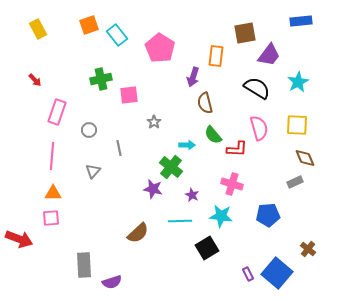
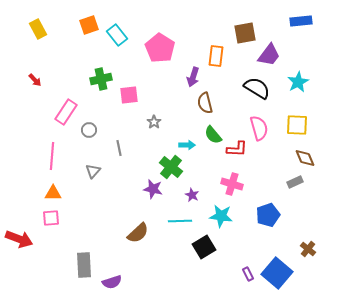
pink rectangle at (57, 112): moved 9 px right; rotated 15 degrees clockwise
blue pentagon at (268, 215): rotated 15 degrees counterclockwise
black square at (207, 248): moved 3 px left, 1 px up
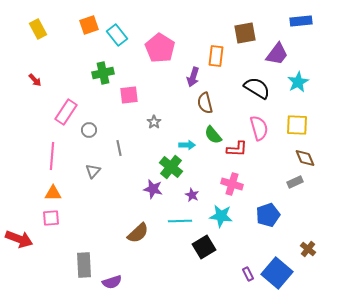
purple trapezoid at (269, 55): moved 8 px right, 1 px up
green cross at (101, 79): moved 2 px right, 6 px up
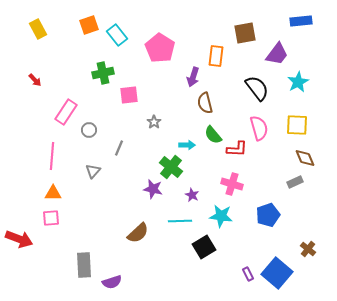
black semicircle at (257, 88): rotated 20 degrees clockwise
gray line at (119, 148): rotated 35 degrees clockwise
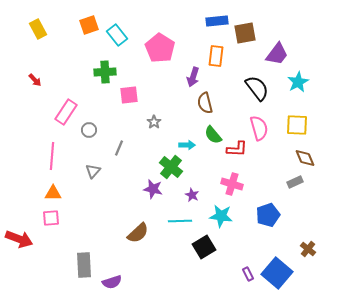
blue rectangle at (301, 21): moved 84 px left
green cross at (103, 73): moved 2 px right, 1 px up; rotated 10 degrees clockwise
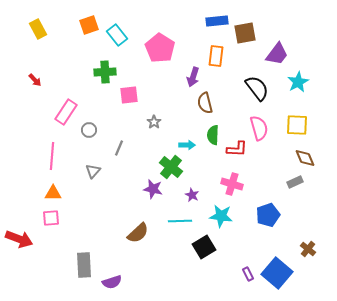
green semicircle at (213, 135): rotated 42 degrees clockwise
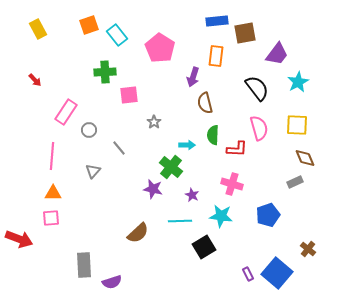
gray line at (119, 148): rotated 63 degrees counterclockwise
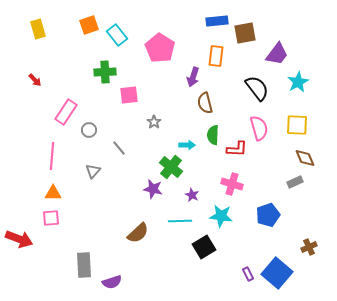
yellow rectangle at (38, 29): rotated 12 degrees clockwise
brown cross at (308, 249): moved 1 px right, 2 px up; rotated 28 degrees clockwise
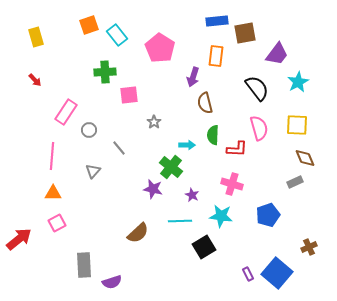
yellow rectangle at (38, 29): moved 2 px left, 8 px down
pink square at (51, 218): moved 6 px right, 5 px down; rotated 24 degrees counterclockwise
red arrow at (19, 239): rotated 60 degrees counterclockwise
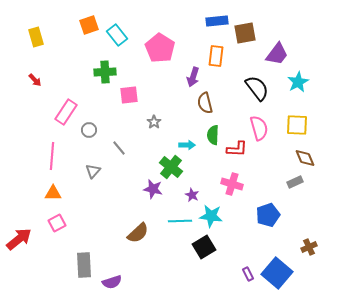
cyan star at (221, 216): moved 10 px left
